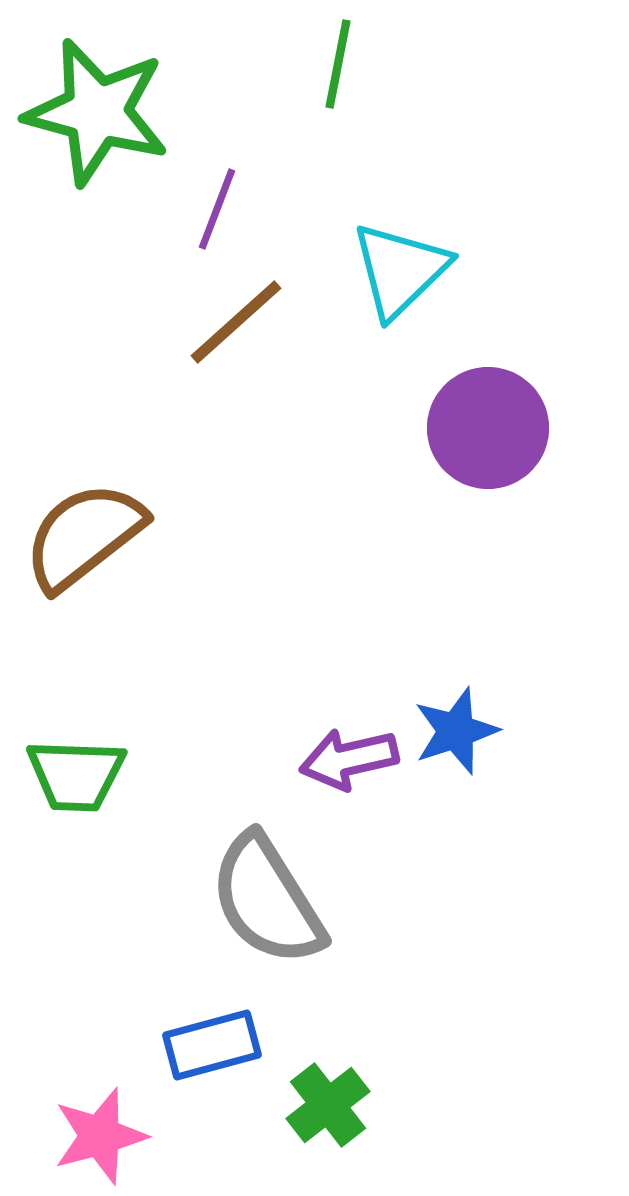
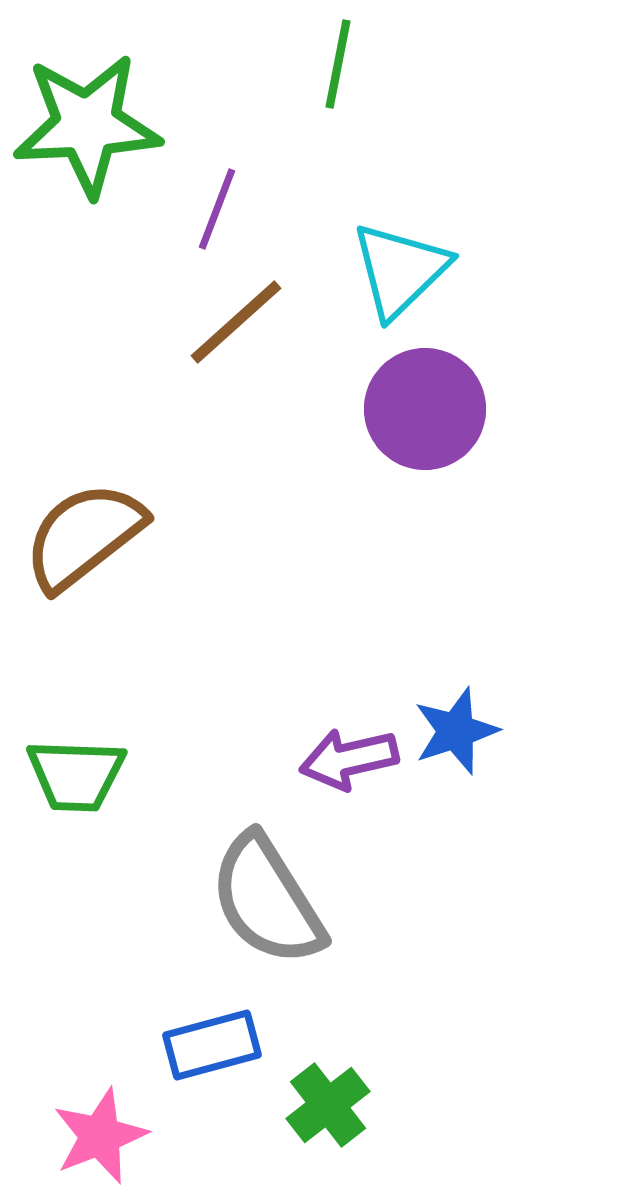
green star: moved 10 px left, 13 px down; rotated 18 degrees counterclockwise
purple circle: moved 63 px left, 19 px up
pink star: rotated 6 degrees counterclockwise
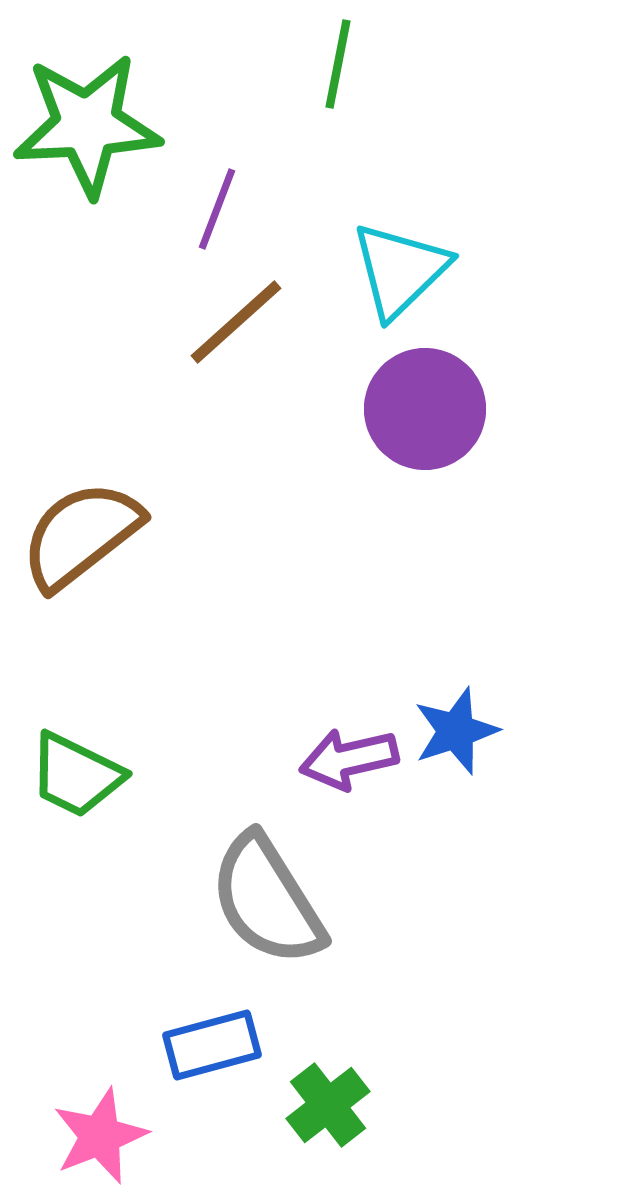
brown semicircle: moved 3 px left, 1 px up
green trapezoid: rotated 24 degrees clockwise
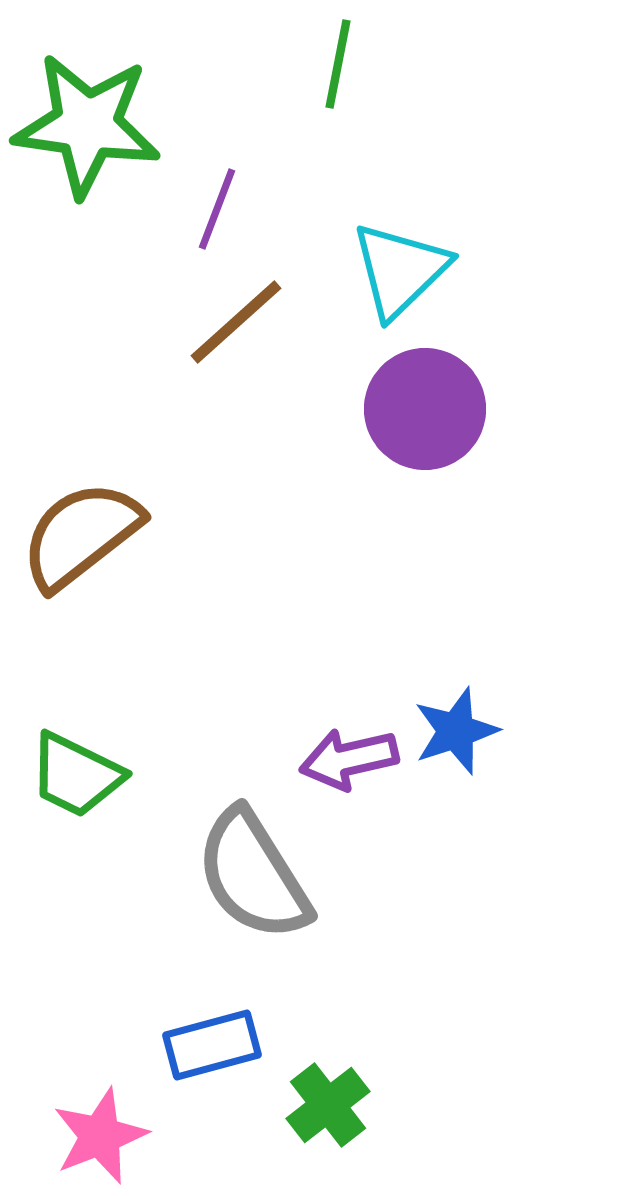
green star: rotated 11 degrees clockwise
gray semicircle: moved 14 px left, 25 px up
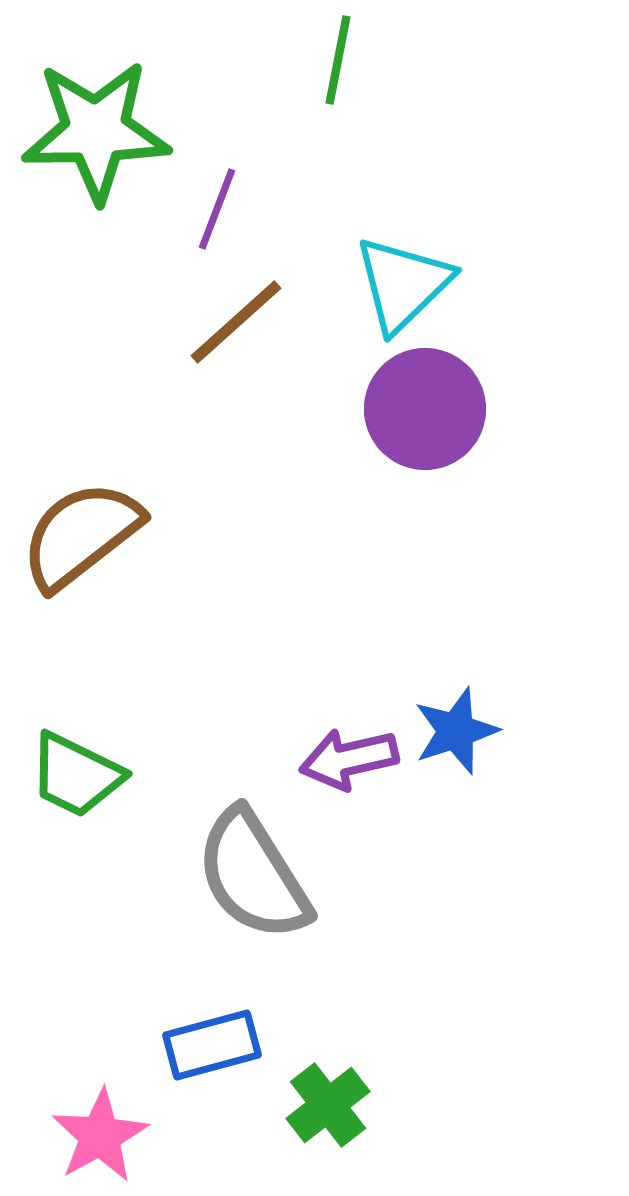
green line: moved 4 px up
green star: moved 9 px right, 6 px down; rotated 9 degrees counterclockwise
cyan triangle: moved 3 px right, 14 px down
pink star: rotated 8 degrees counterclockwise
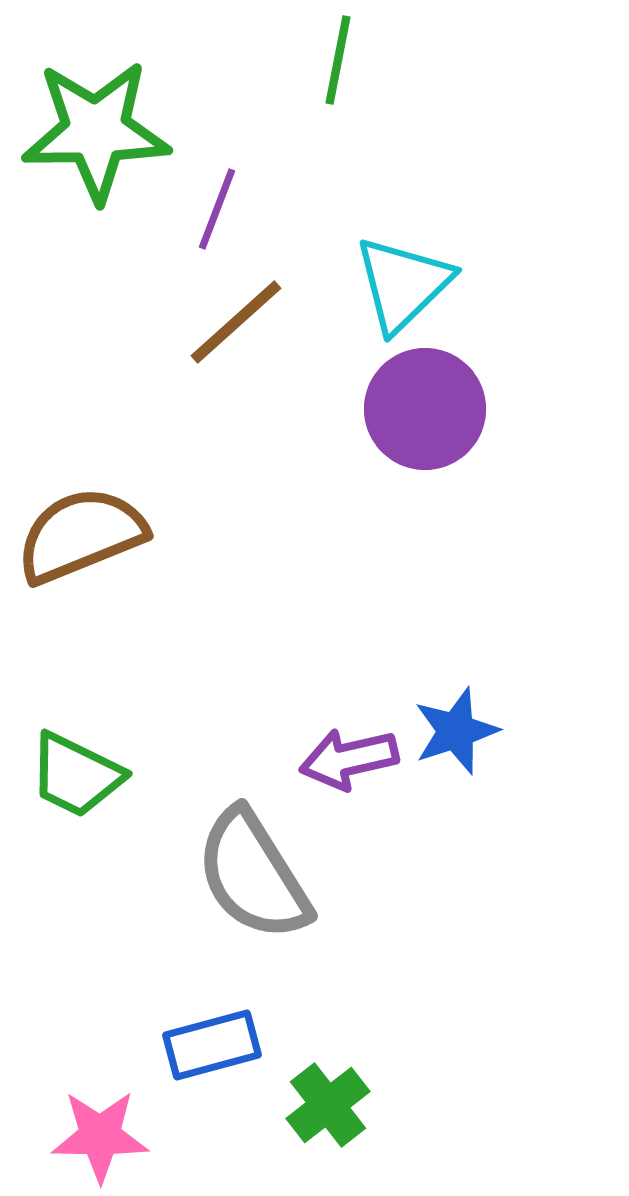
brown semicircle: rotated 16 degrees clockwise
pink star: rotated 30 degrees clockwise
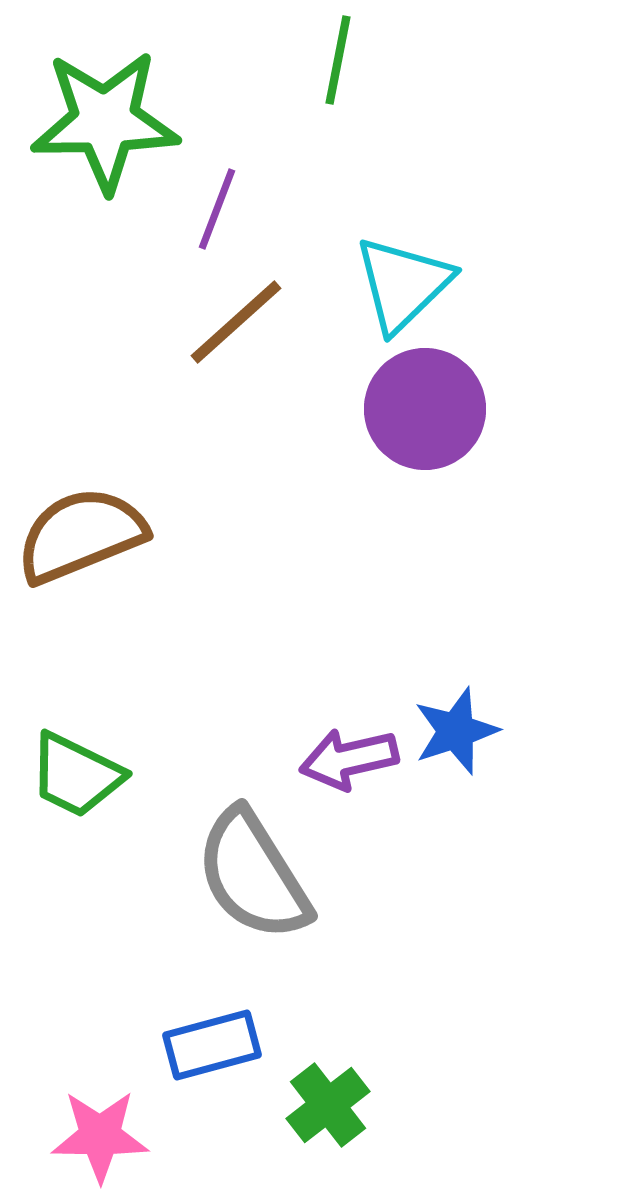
green star: moved 9 px right, 10 px up
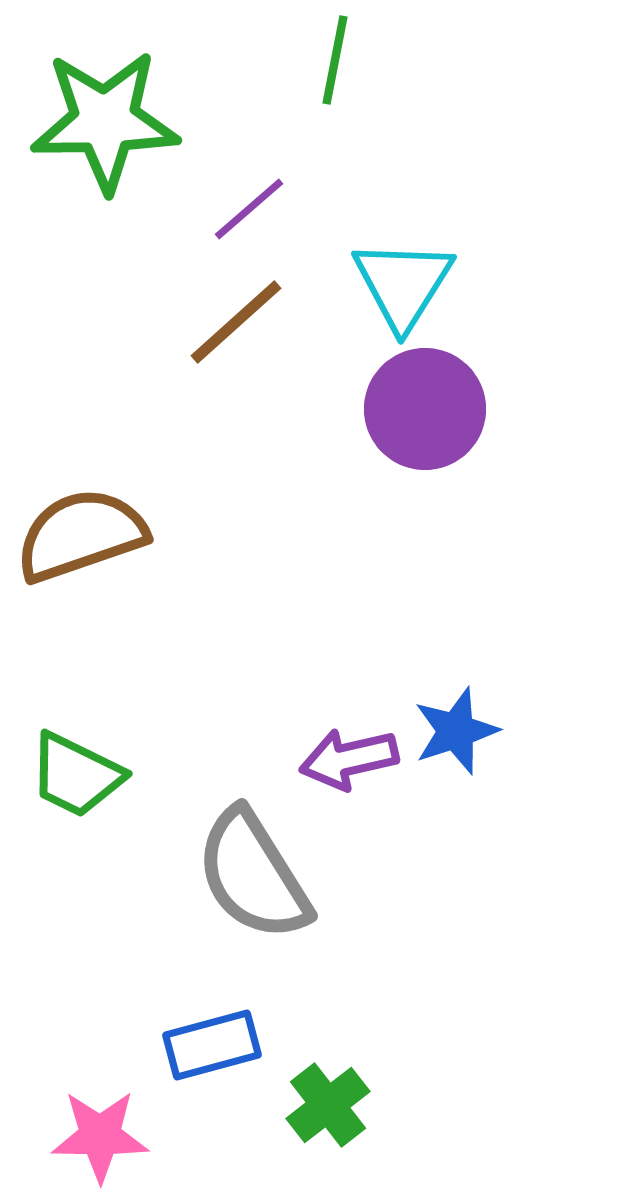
green line: moved 3 px left
purple line: moved 32 px right; rotated 28 degrees clockwise
cyan triangle: rotated 14 degrees counterclockwise
brown semicircle: rotated 3 degrees clockwise
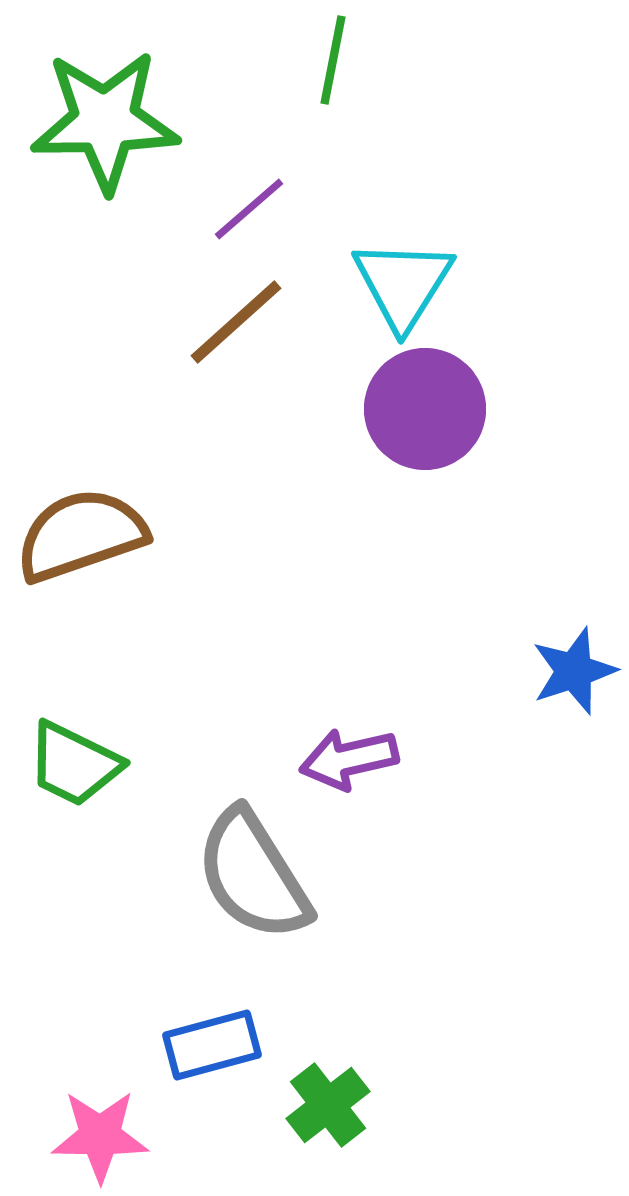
green line: moved 2 px left
blue star: moved 118 px right, 60 px up
green trapezoid: moved 2 px left, 11 px up
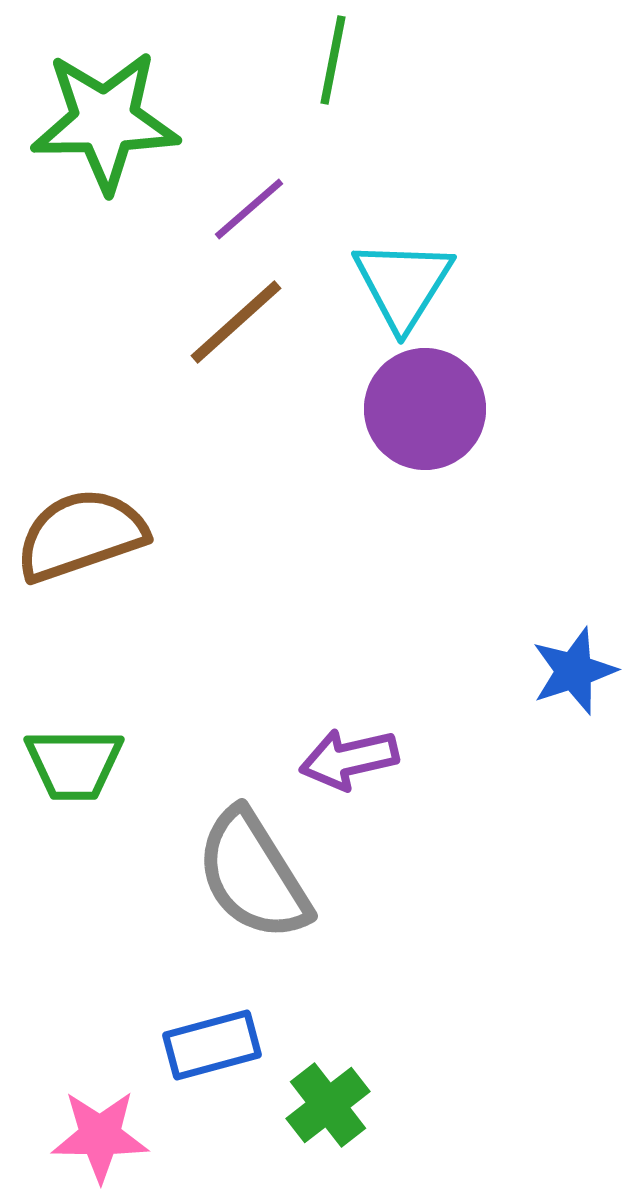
green trapezoid: rotated 26 degrees counterclockwise
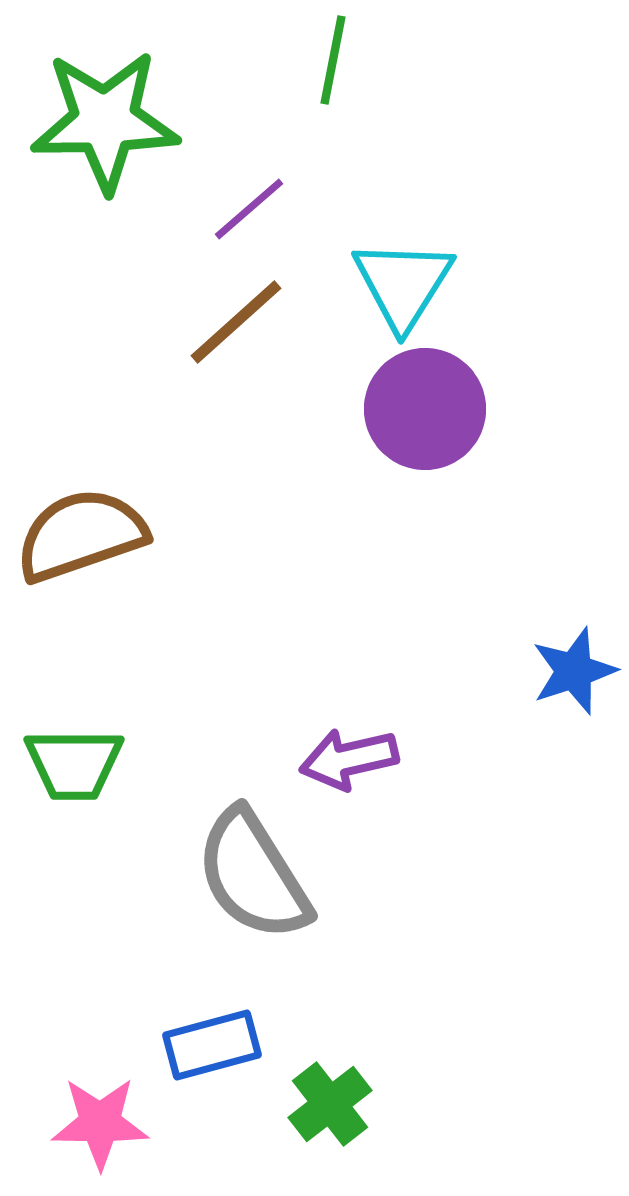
green cross: moved 2 px right, 1 px up
pink star: moved 13 px up
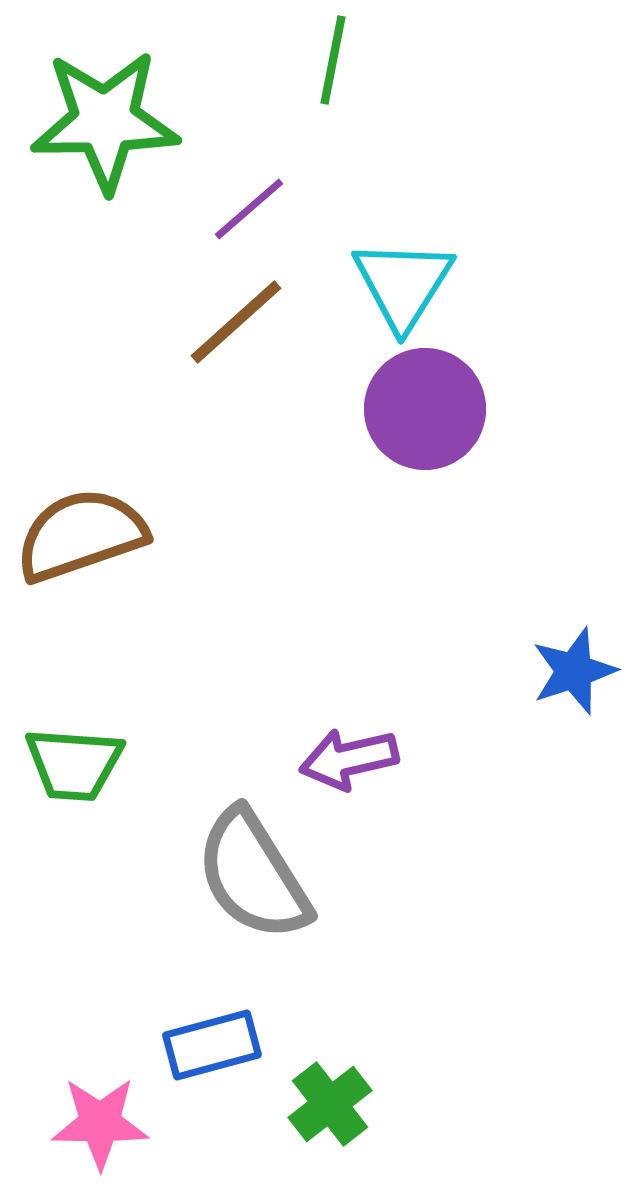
green trapezoid: rotated 4 degrees clockwise
